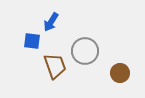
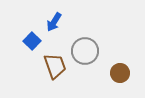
blue arrow: moved 3 px right
blue square: rotated 36 degrees clockwise
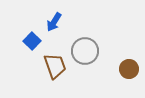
brown circle: moved 9 px right, 4 px up
